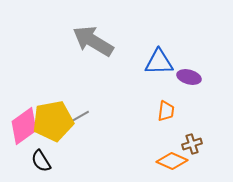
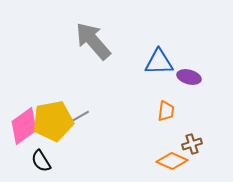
gray arrow: rotated 18 degrees clockwise
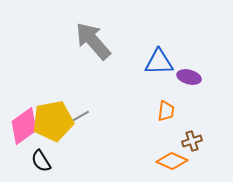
brown cross: moved 3 px up
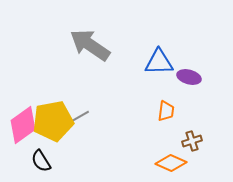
gray arrow: moved 3 px left, 4 px down; rotated 15 degrees counterclockwise
pink diamond: moved 1 px left, 1 px up
orange diamond: moved 1 px left, 2 px down
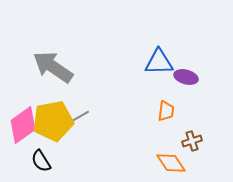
gray arrow: moved 37 px left, 22 px down
purple ellipse: moved 3 px left
orange diamond: rotated 32 degrees clockwise
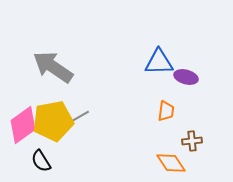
brown cross: rotated 12 degrees clockwise
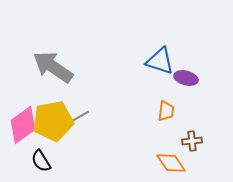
blue triangle: moved 1 px right, 1 px up; rotated 20 degrees clockwise
purple ellipse: moved 1 px down
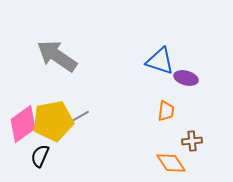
gray arrow: moved 4 px right, 11 px up
pink diamond: moved 1 px up
black semicircle: moved 1 px left, 5 px up; rotated 55 degrees clockwise
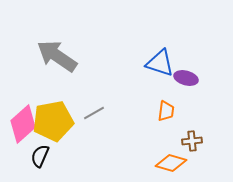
blue triangle: moved 2 px down
gray line: moved 15 px right, 4 px up
pink diamond: rotated 6 degrees counterclockwise
orange diamond: rotated 40 degrees counterclockwise
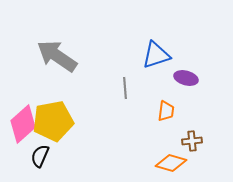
blue triangle: moved 4 px left, 8 px up; rotated 36 degrees counterclockwise
gray line: moved 31 px right, 25 px up; rotated 65 degrees counterclockwise
